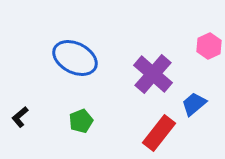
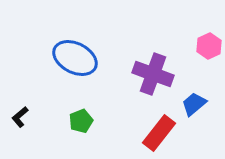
purple cross: rotated 21 degrees counterclockwise
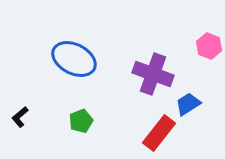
pink hexagon: rotated 15 degrees counterclockwise
blue ellipse: moved 1 px left, 1 px down
blue trapezoid: moved 6 px left; rotated 8 degrees clockwise
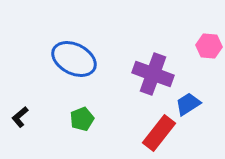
pink hexagon: rotated 15 degrees counterclockwise
green pentagon: moved 1 px right, 2 px up
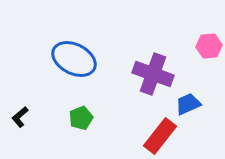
pink hexagon: rotated 10 degrees counterclockwise
blue trapezoid: rotated 8 degrees clockwise
green pentagon: moved 1 px left, 1 px up
red rectangle: moved 1 px right, 3 px down
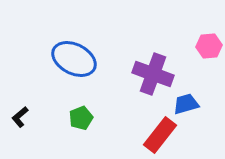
blue trapezoid: moved 2 px left; rotated 8 degrees clockwise
red rectangle: moved 1 px up
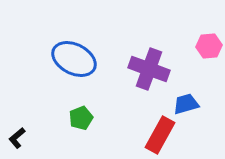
purple cross: moved 4 px left, 5 px up
black L-shape: moved 3 px left, 21 px down
red rectangle: rotated 9 degrees counterclockwise
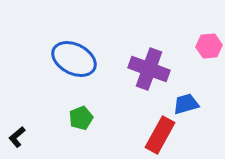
black L-shape: moved 1 px up
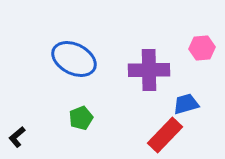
pink hexagon: moved 7 px left, 2 px down
purple cross: moved 1 px down; rotated 21 degrees counterclockwise
red rectangle: moved 5 px right; rotated 15 degrees clockwise
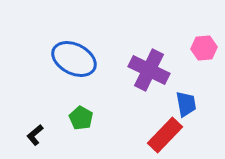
pink hexagon: moved 2 px right
purple cross: rotated 27 degrees clockwise
blue trapezoid: rotated 96 degrees clockwise
green pentagon: rotated 20 degrees counterclockwise
black L-shape: moved 18 px right, 2 px up
